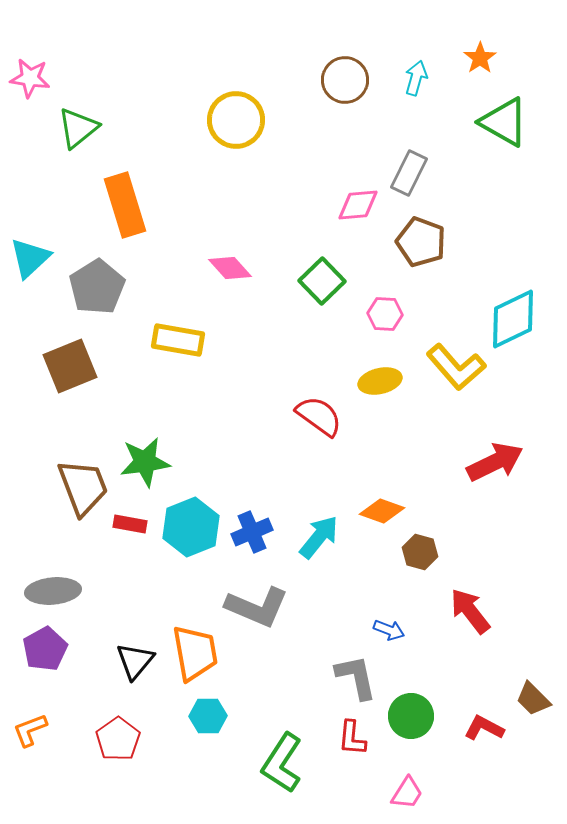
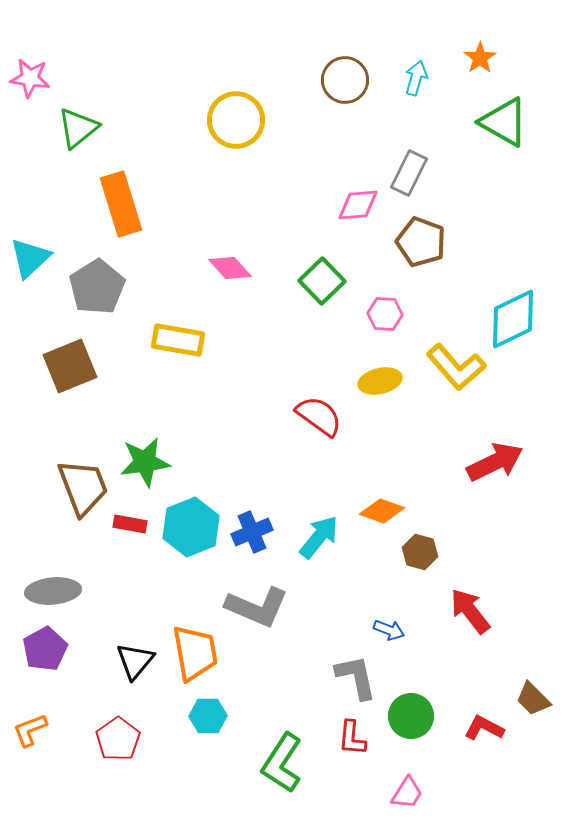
orange rectangle at (125, 205): moved 4 px left, 1 px up
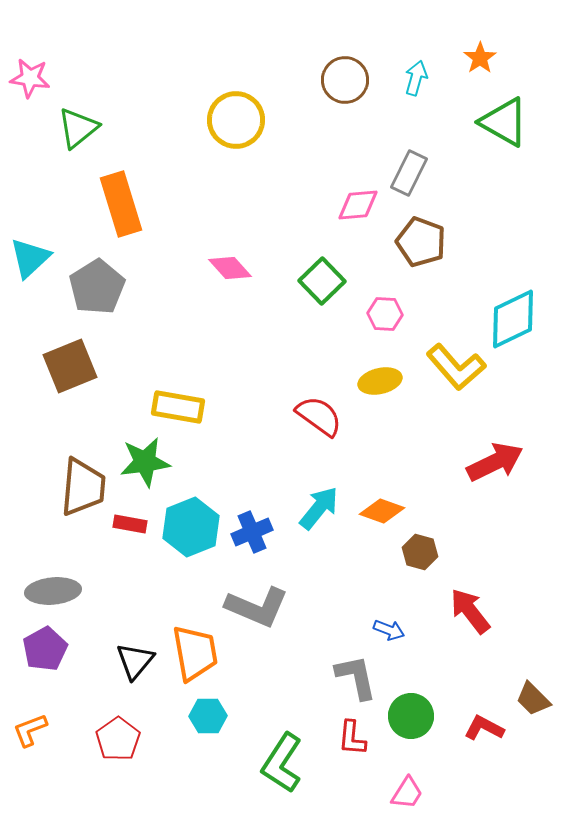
yellow rectangle at (178, 340): moved 67 px down
brown trapezoid at (83, 487): rotated 26 degrees clockwise
cyan arrow at (319, 537): moved 29 px up
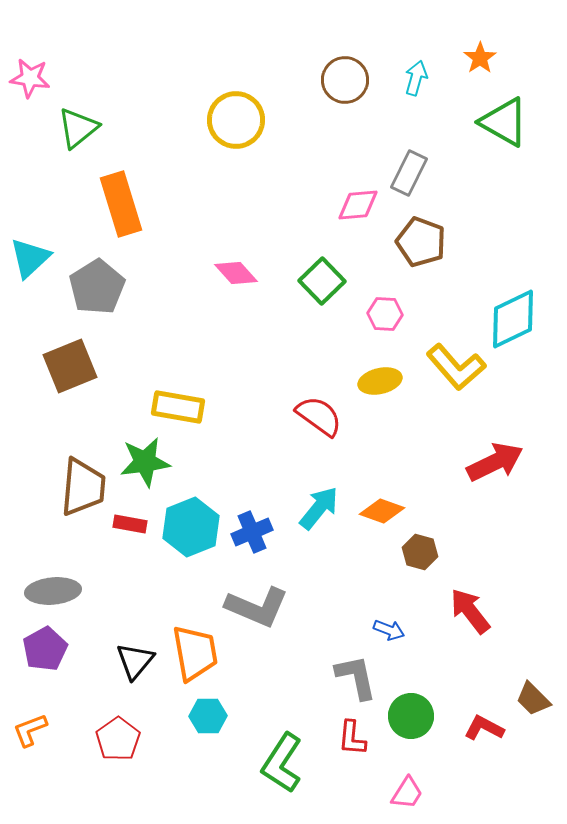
pink diamond at (230, 268): moved 6 px right, 5 px down
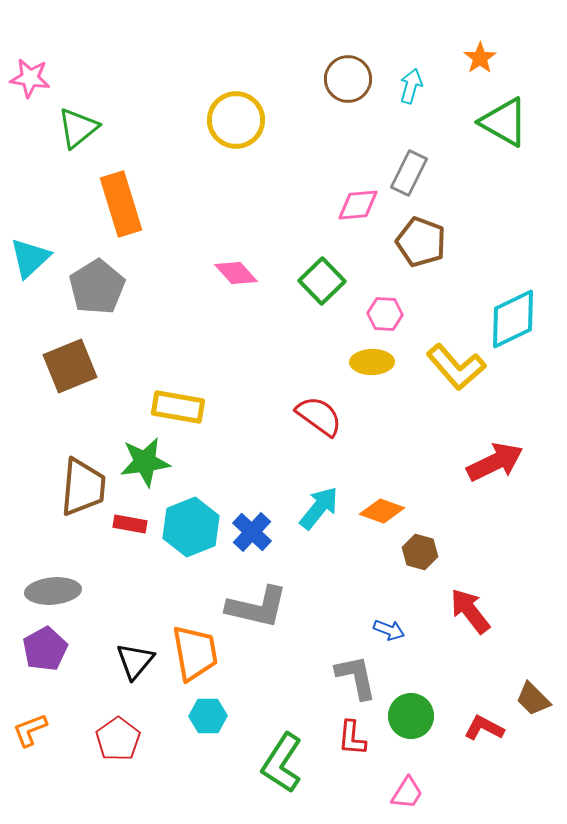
cyan arrow at (416, 78): moved 5 px left, 8 px down
brown circle at (345, 80): moved 3 px right, 1 px up
yellow ellipse at (380, 381): moved 8 px left, 19 px up; rotated 12 degrees clockwise
blue cross at (252, 532): rotated 24 degrees counterclockwise
gray L-shape at (257, 607): rotated 10 degrees counterclockwise
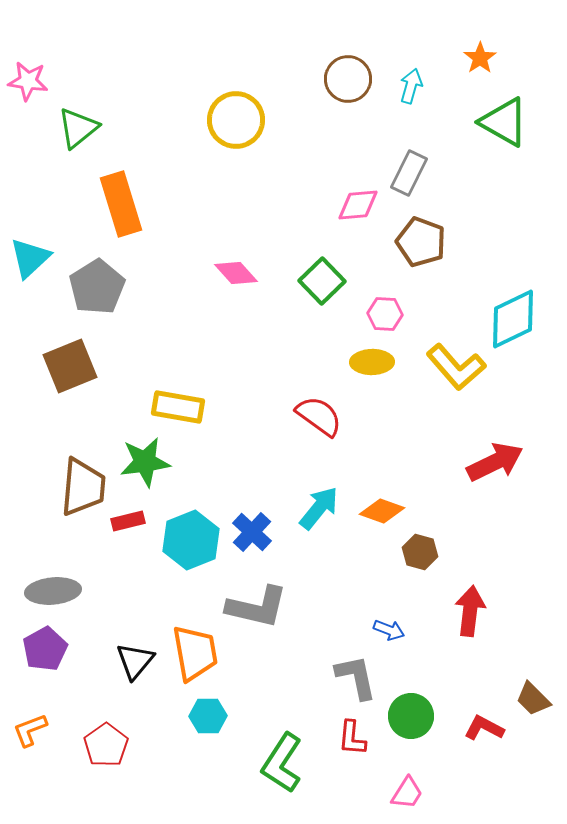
pink star at (30, 78): moved 2 px left, 3 px down
red rectangle at (130, 524): moved 2 px left, 3 px up; rotated 24 degrees counterclockwise
cyan hexagon at (191, 527): moved 13 px down
red arrow at (470, 611): rotated 45 degrees clockwise
red pentagon at (118, 739): moved 12 px left, 6 px down
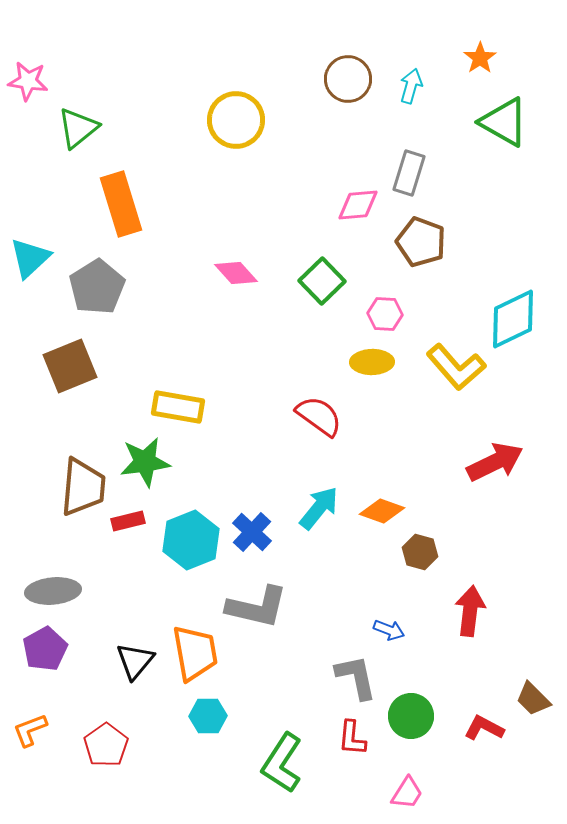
gray rectangle at (409, 173): rotated 9 degrees counterclockwise
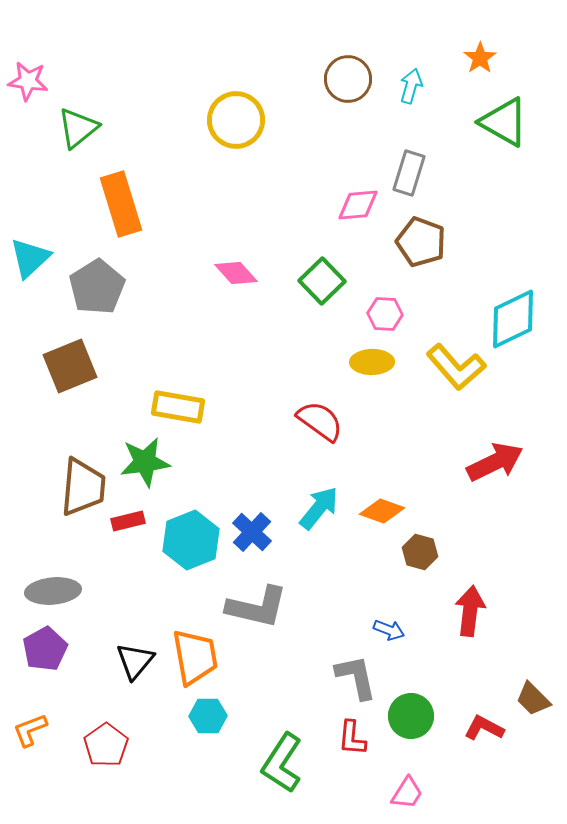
red semicircle at (319, 416): moved 1 px right, 5 px down
orange trapezoid at (195, 653): moved 4 px down
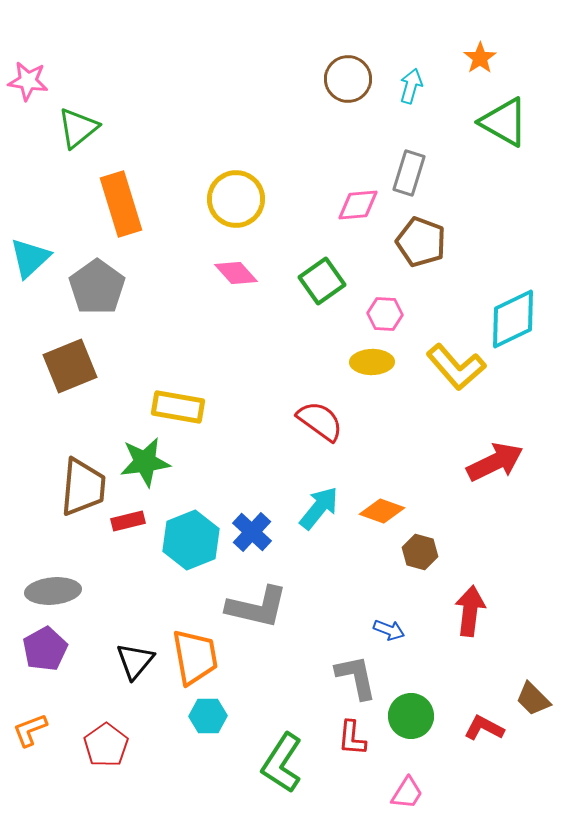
yellow circle at (236, 120): moved 79 px down
green square at (322, 281): rotated 9 degrees clockwise
gray pentagon at (97, 287): rotated 4 degrees counterclockwise
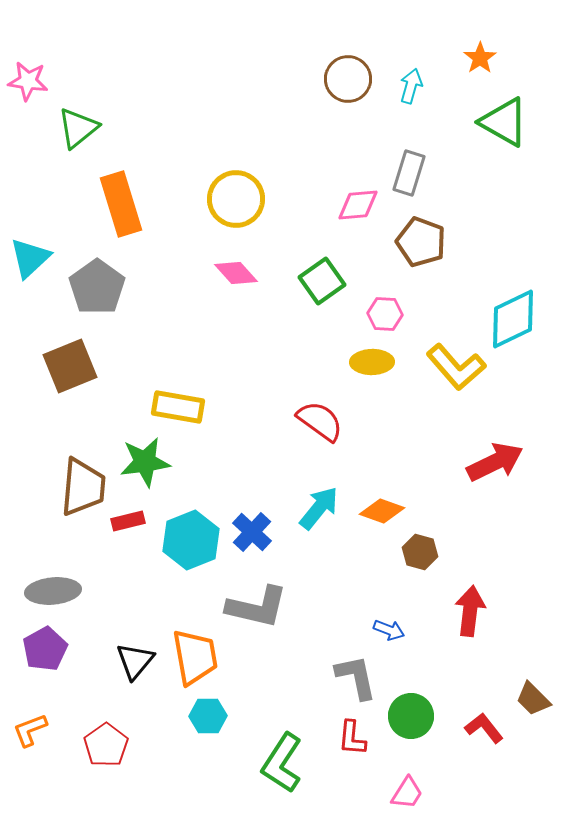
red L-shape at (484, 728): rotated 24 degrees clockwise
